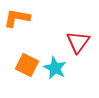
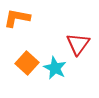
red triangle: moved 2 px down
orange square: moved 2 px up; rotated 15 degrees clockwise
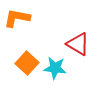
red triangle: rotated 35 degrees counterclockwise
cyan star: rotated 20 degrees counterclockwise
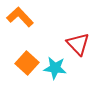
orange L-shape: moved 3 px right, 1 px up; rotated 36 degrees clockwise
red triangle: rotated 15 degrees clockwise
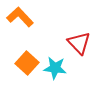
red triangle: moved 1 px right, 1 px up
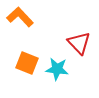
orange square: rotated 20 degrees counterclockwise
cyan star: moved 2 px right, 1 px down
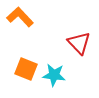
orange square: moved 1 px left, 6 px down
cyan star: moved 3 px left, 6 px down
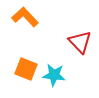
orange L-shape: moved 5 px right
red triangle: moved 1 px right, 1 px up
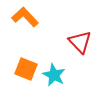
cyan star: rotated 20 degrees clockwise
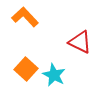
red triangle: rotated 20 degrees counterclockwise
orange square: rotated 20 degrees clockwise
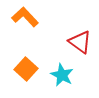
red triangle: rotated 10 degrees clockwise
cyan star: moved 8 px right
